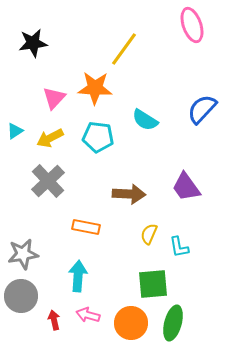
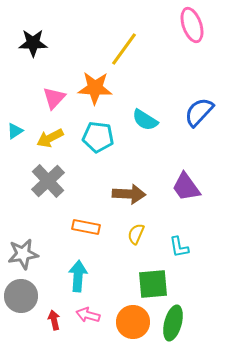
black star: rotated 8 degrees clockwise
blue semicircle: moved 3 px left, 3 px down
yellow semicircle: moved 13 px left
orange circle: moved 2 px right, 1 px up
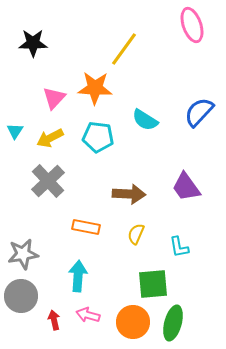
cyan triangle: rotated 24 degrees counterclockwise
